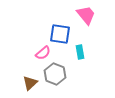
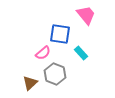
cyan rectangle: moved 1 px right, 1 px down; rotated 32 degrees counterclockwise
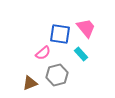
pink trapezoid: moved 13 px down
cyan rectangle: moved 1 px down
gray hexagon: moved 2 px right, 1 px down; rotated 25 degrees clockwise
brown triangle: rotated 21 degrees clockwise
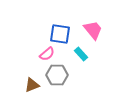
pink trapezoid: moved 7 px right, 2 px down
pink semicircle: moved 4 px right, 1 px down
gray hexagon: rotated 15 degrees clockwise
brown triangle: moved 2 px right, 2 px down
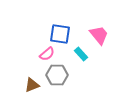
pink trapezoid: moved 6 px right, 5 px down
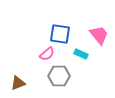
cyan rectangle: rotated 24 degrees counterclockwise
gray hexagon: moved 2 px right, 1 px down
brown triangle: moved 14 px left, 2 px up
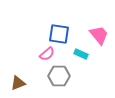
blue square: moved 1 px left
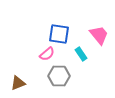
cyan rectangle: rotated 32 degrees clockwise
